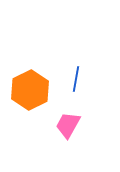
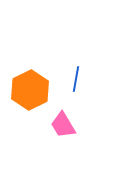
pink trapezoid: moved 5 px left; rotated 60 degrees counterclockwise
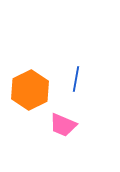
pink trapezoid: rotated 36 degrees counterclockwise
